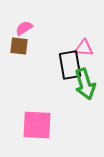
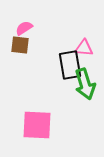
brown square: moved 1 px right, 1 px up
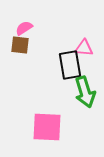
green arrow: moved 8 px down
pink square: moved 10 px right, 2 px down
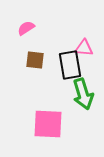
pink semicircle: moved 2 px right
brown square: moved 15 px right, 15 px down
green arrow: moved 2 px left, 2 px down
pink square: moved 1 px right, 3 px up
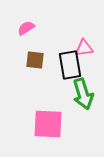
pink triangle: rotated 12 degrees counterclockwise
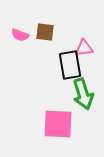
pink semicircle: moved 6 px left, 7 px down; rotated 126 degrees counterclockwise
brown square: moved 10 px right, 28 px up
pink square: moved 10 px right
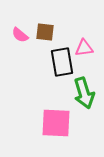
pink semicircle: rotated 18 degrees clockwise
black rectangle: moved 8 px left, 3 px up
green arrow: moved 1 px right, 1 px up
pink square: moved 2 px left, 1 px up
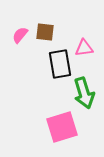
pink semicircle: rotated 90 degrees clockwise
black rectangle: moved 2 px left, 2 px down
pink square: moved 6 px right, 4 px down; rotated 20 degrees counterclockwise
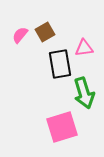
brown square: rotated 36 degrees counterclockwise
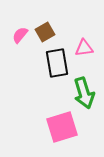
black rectangle: moved 3 px left, 1 px up
